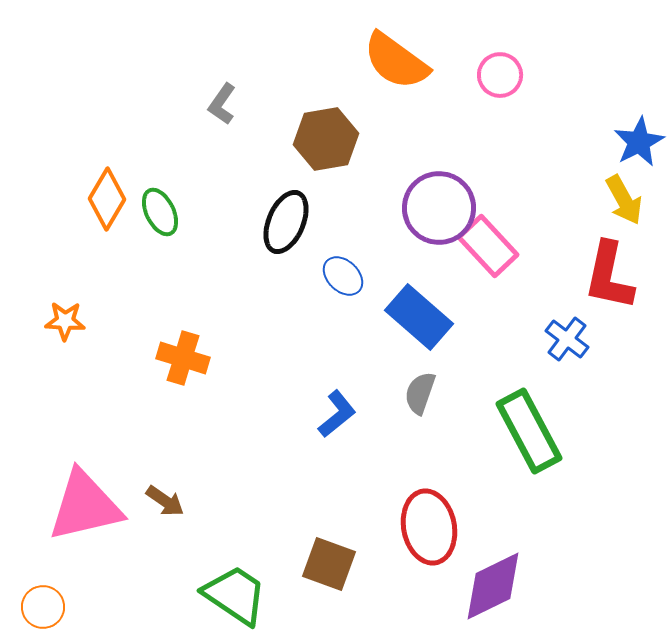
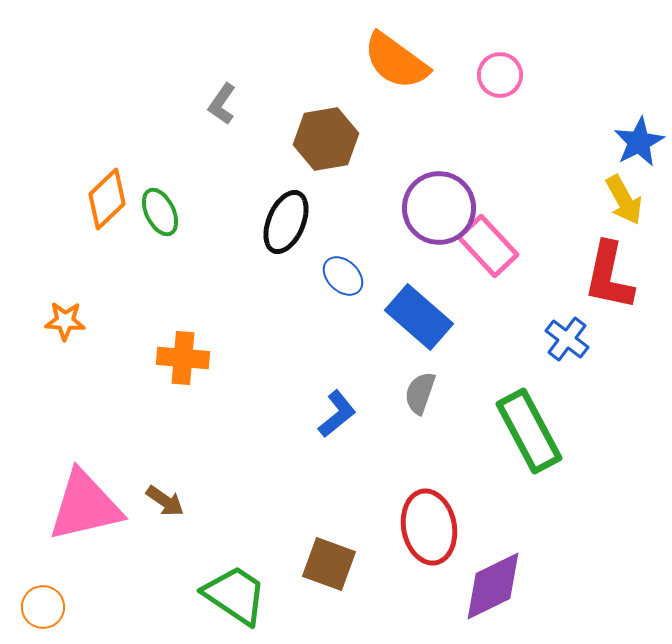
orange diamond: rotated 16 degrees clockwise
orange cross: rotated 12 degrees counterclockwise
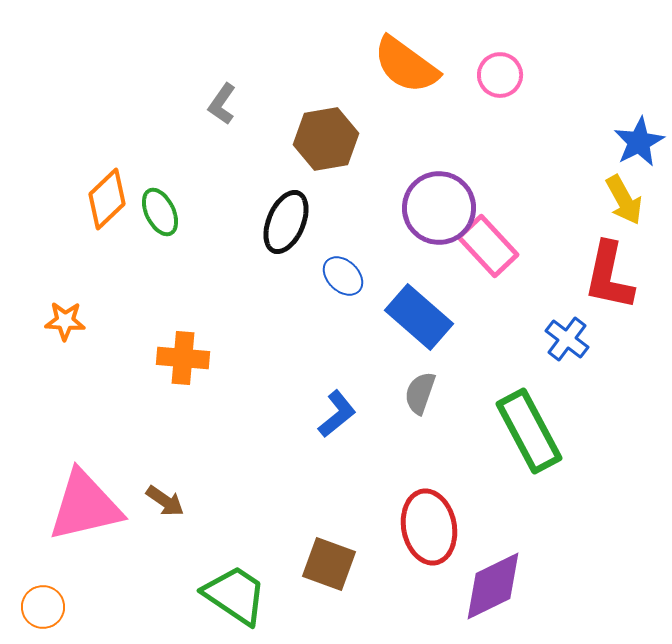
orange semicircle: moved 10 px right, 4 px down
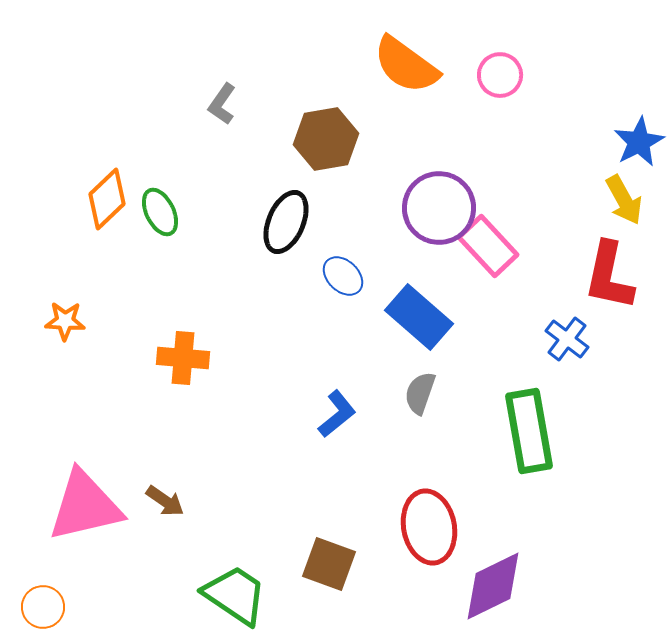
green rectangle: rotated 18 degrees clockwise
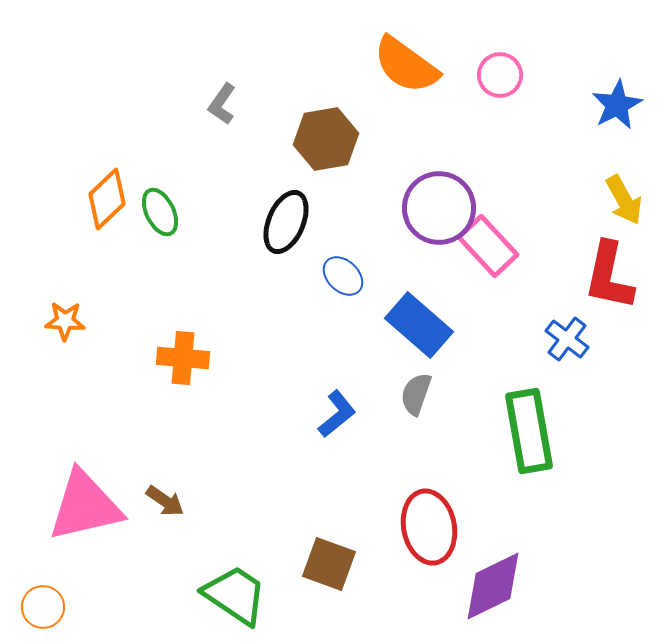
blue star: moved 22 px left, 37 px up
blue rectangle: moved 8 px down
gray semicircle: moved 4 px left, 1 px down
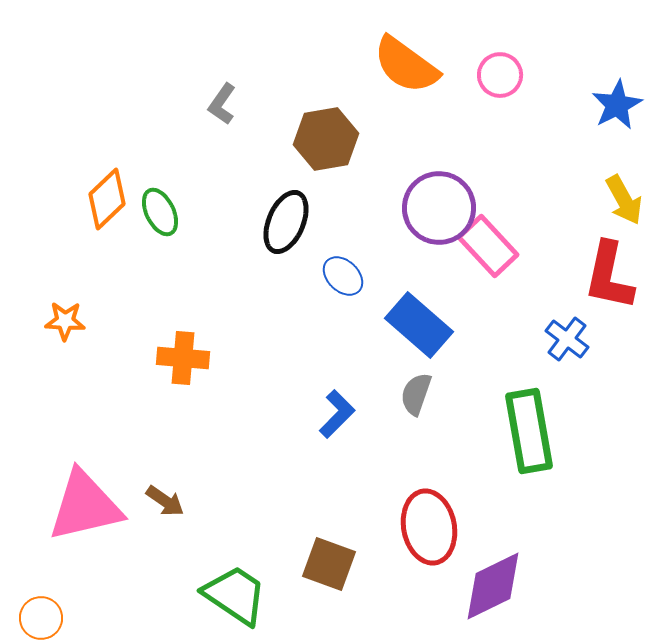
blue L-shape: rotated 6 degrees counterclockwise
orange circle: moved 2 px left, 11 px down
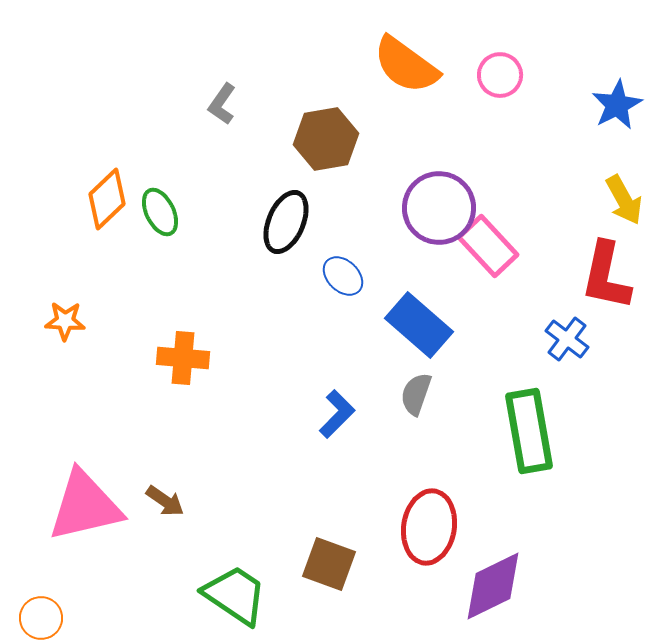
red L-shape: moved 3 px left
red ellipse: rotated 20 degrees clockwise
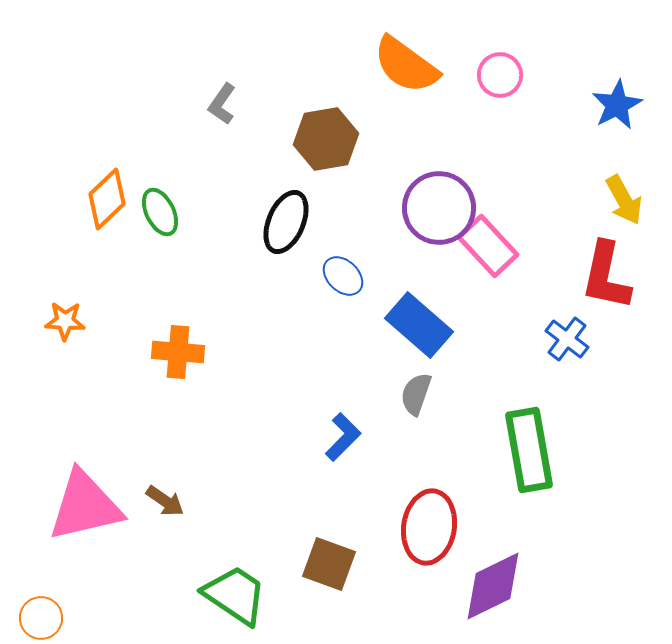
orange cross: moved 5 px left, 6 px up
blue L-shape: moved 6 px right, 23 px down
green rectangle: moved 19 px down
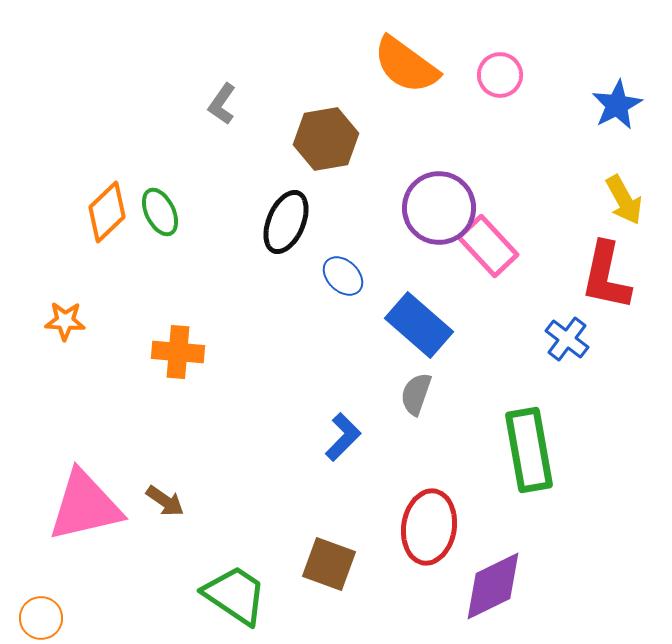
orange diamond: moved 13 px down
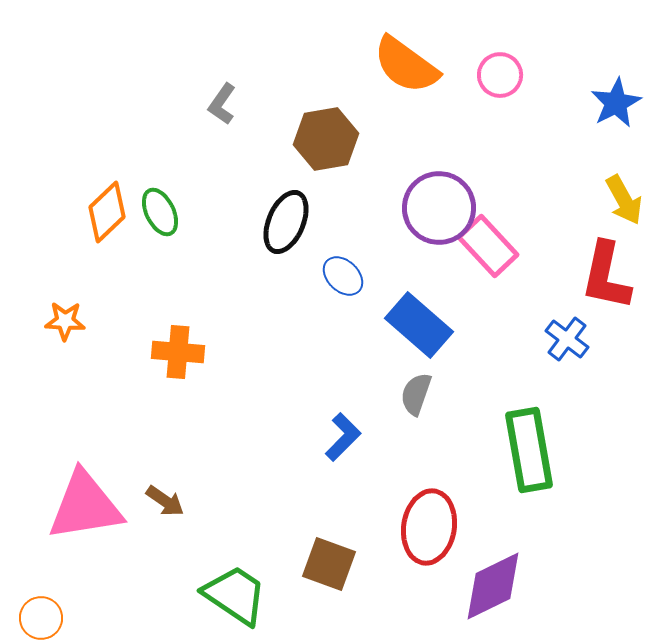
blue star: moved 1 px left, 2 px up
pink triangle: rotated 4 degrees clockwise
